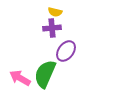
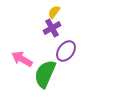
yellow semicircle: moved 1 px left; rotated 112 degrees clockwise
purple cross: rotated 24 degrees counterclockwise
pink arrow: moved 2 px right, 19 px up
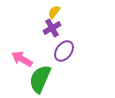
purple ellipse: moved 2 px left
green semicircle: moved 5 px left, 5 px down
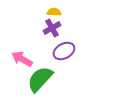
yellow semicircle: rotated 56 degrees clockwise
purple ellipse: rotated 25 degrees clockwise
green semicircle: rotated 20 degrees clockwise
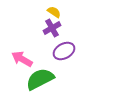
yellow semicircle: rotated 32 degrees clockwise
green semicircle: rotated 20 degrees clockwise
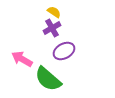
green semicircle: moved 8 px right; rotated 112 degrees counterclockwise
